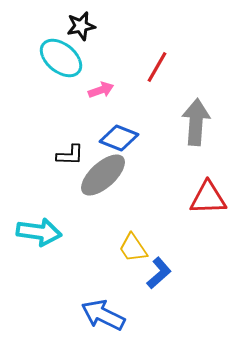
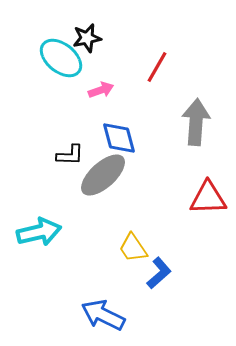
black star: moved 6 px right, 12 px down
blue diamond: rotated 54 degrees clockwise
cyan arrow: rotated 21 degrees counterclockwise
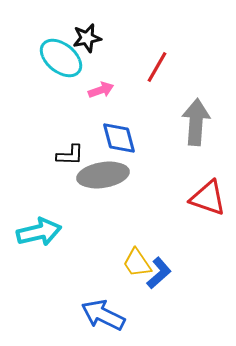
gray ellipse: rotated 33 degrees clockwise
red triangle: rotated 21 degrees clockwise
yellow trapezoid: moved 4 px right, 15 px down
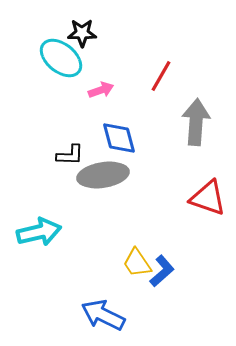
black star: moved 5 px left, 5 px up; rotated 12 degrees clockwise
red line: moved 4 px right, 9 px down
blue L-shape: moved 3 px right, 2 px up
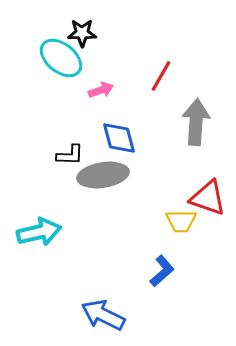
yellow trapezoid: moved 44 px right, 42 px up; rotated 56 degrees counterclockwise
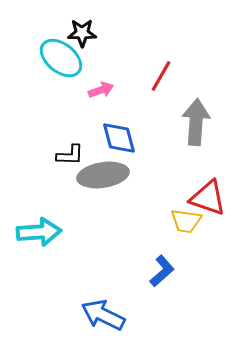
yellow trapezoid: moved 5 px right; rotated 8 degrees clockwise
cyan arrow: rotated 9 degrees clockwise
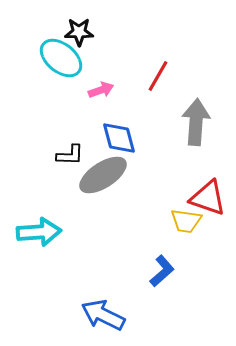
black star: moved 3 px left, 1 px up
red line: moved 3 px left
gray ellipse: rotated 24 degrees counterclockwise
